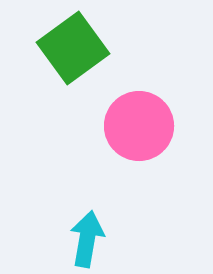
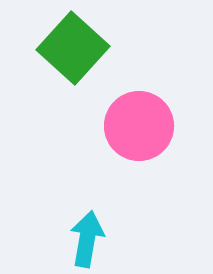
green square: rotated 12 degrees counterclockwise
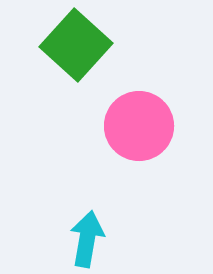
green square: moved 3 px right, 3 px up
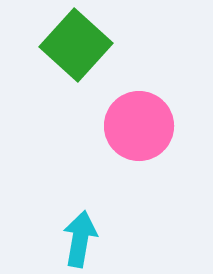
cyan arrow: moved 7 px left
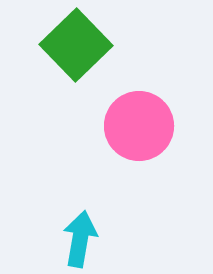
green square: rotated 4 degrees clockwise
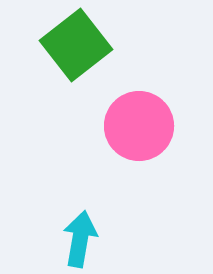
green square: rotated 6 degrees clockwise
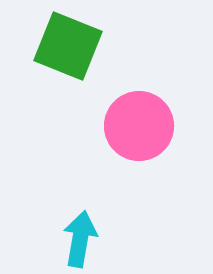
green square: moved 8 px left, 1 px down; rotated 30 degrees counterclockwise
